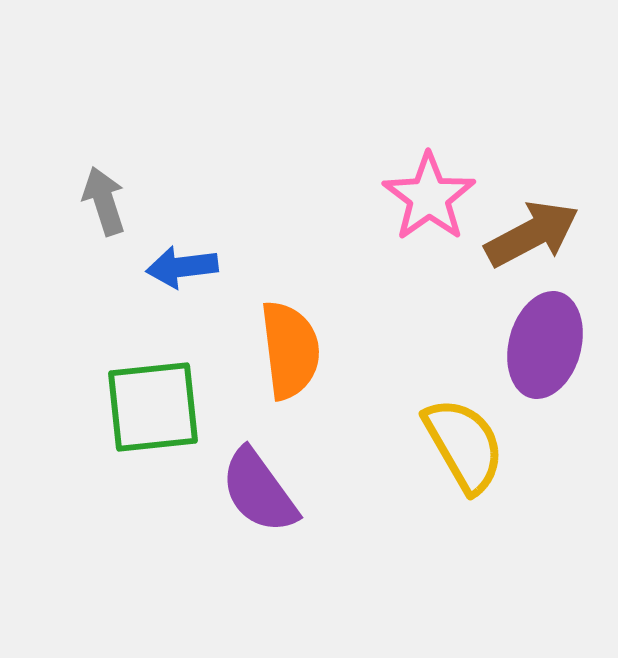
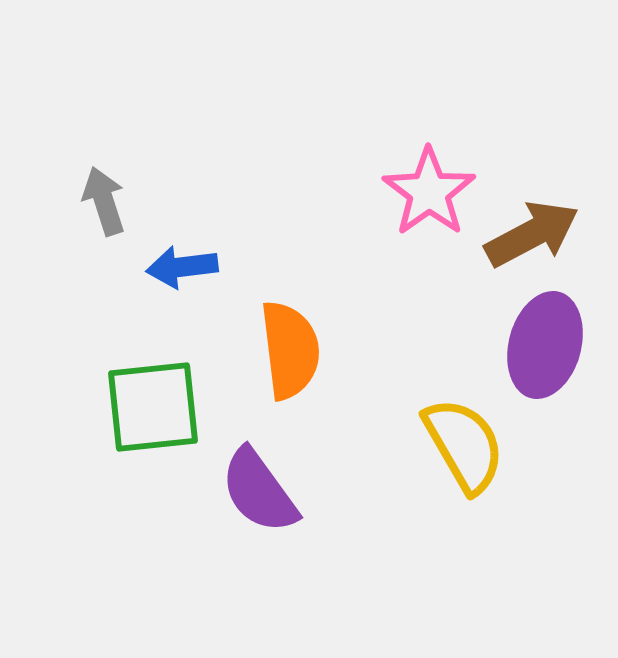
pink star: moved 5 px up
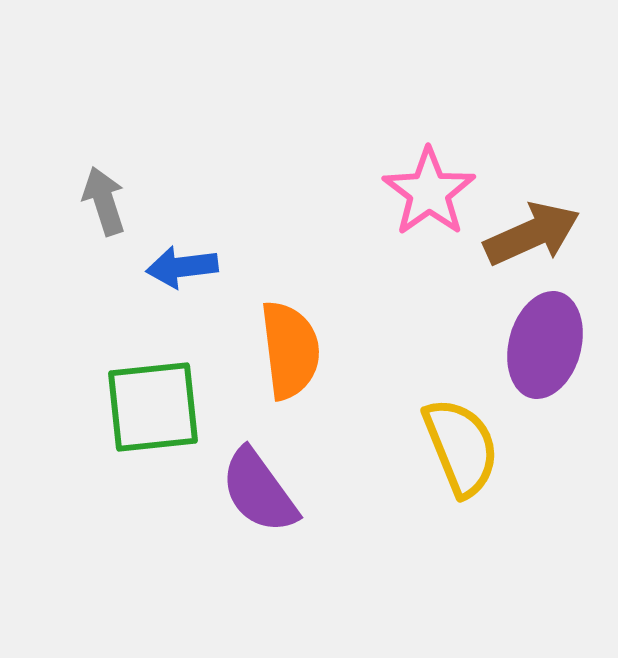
brown arrow: rotated 4 degrees clockwise
yellow semicircle: moved 3 px left, 2 px down; rotated 8 degrees clockwise
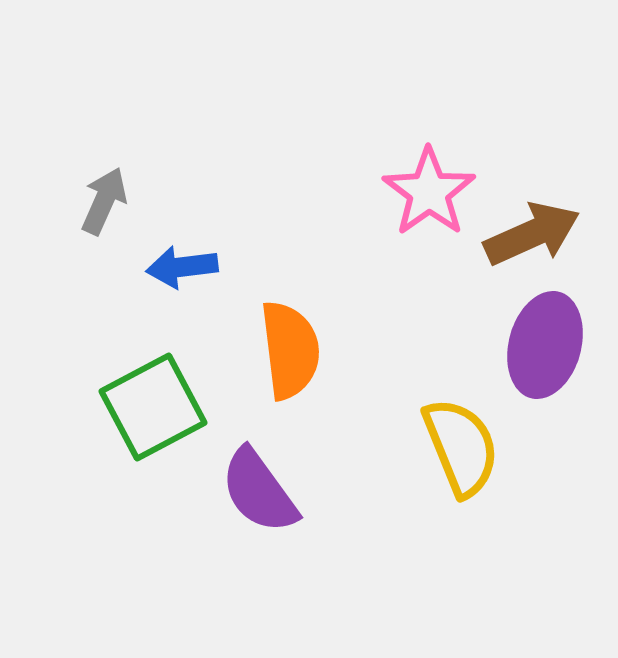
gray arrow: rotated 42 degrees clockwise
green square: rotated 22 degrees counterclockwise
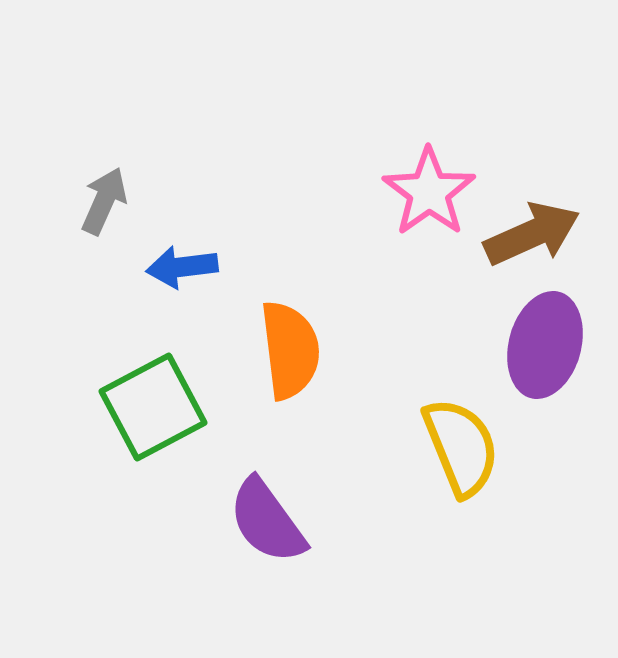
purple semicircle: moved 8 px right, 30 px down
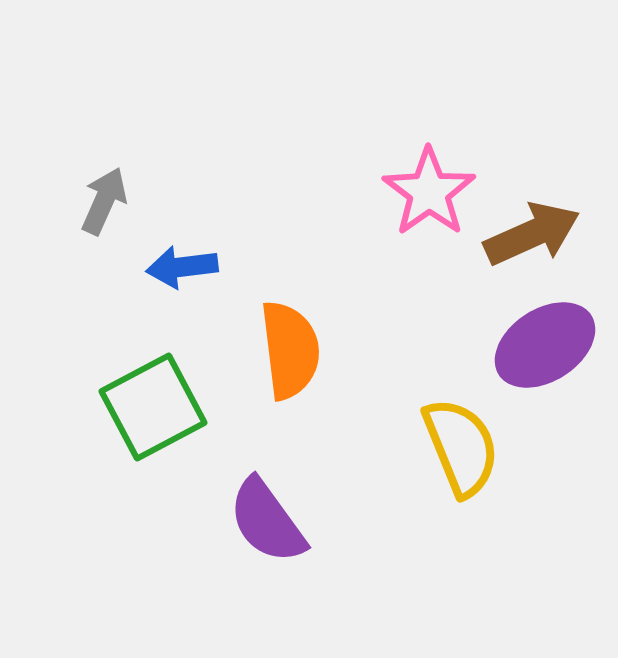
purple ellipse: rotated 42 degrees clockwise
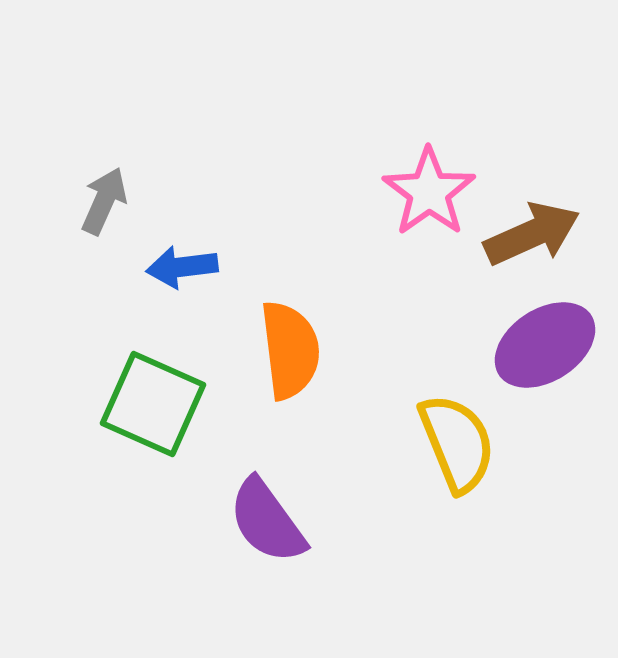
green square: moved 3 px up; rotated 38 degrees counterclockwise
yellow semicircle: moved 4 px left, 4 px up
